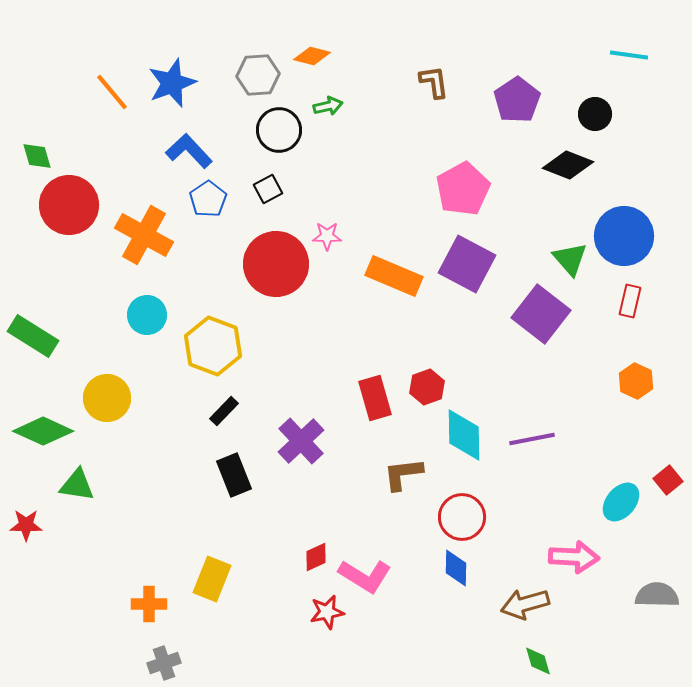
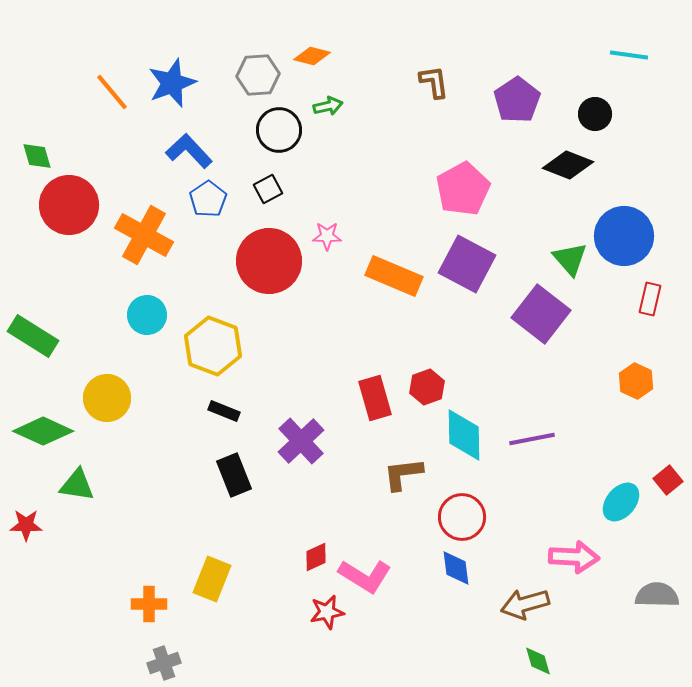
red circle at (276, 264): moved 7 px left, 3 px up
red rectangle at (630, 301): moved 20 px right, 2 px up
black rectangle at (224, 411): rotated 68 degrees clockwise
blue diamond at (456, 568): rotated 9 degrees counterclockwise
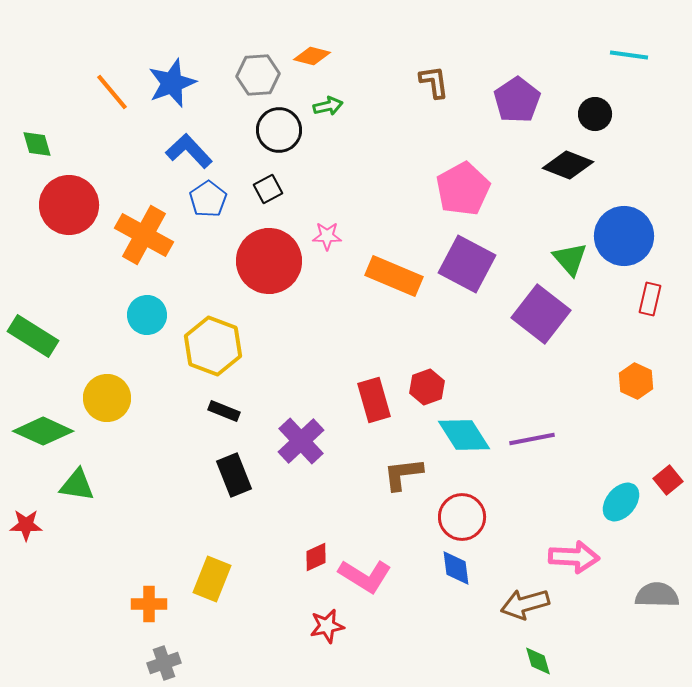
green diamond at (37, 156): moved 12 px up
red rectangle at (375, 398): moved 1 px left, 2 px down
cyan diamond at (464, 435): rotated 32 degrees counterclockwise
red star at (327, 612): moved 14 px down
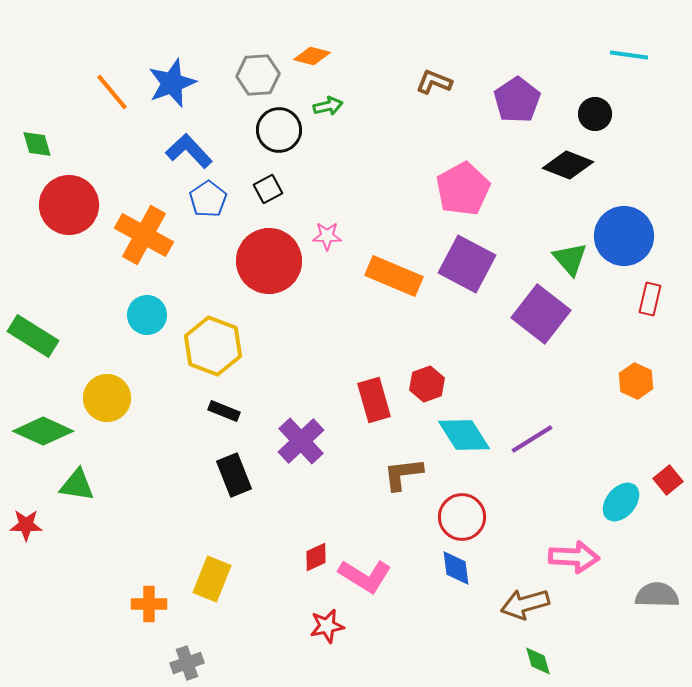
brown L-shape at (434, 82): rotated 60 degrees counterclockwise
red hexagon at (427, 387): moved 3 px up
purple line at (532, 439): rotated 21 degrees counterclockwise
gray cross at (164, 663): moved 23 px right
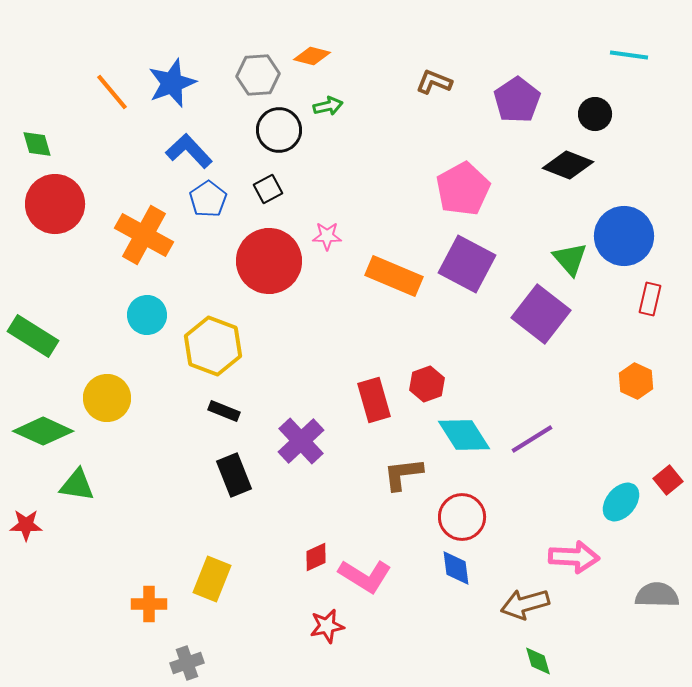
red circle at (69, 205): moved 14 px left, 1 px up
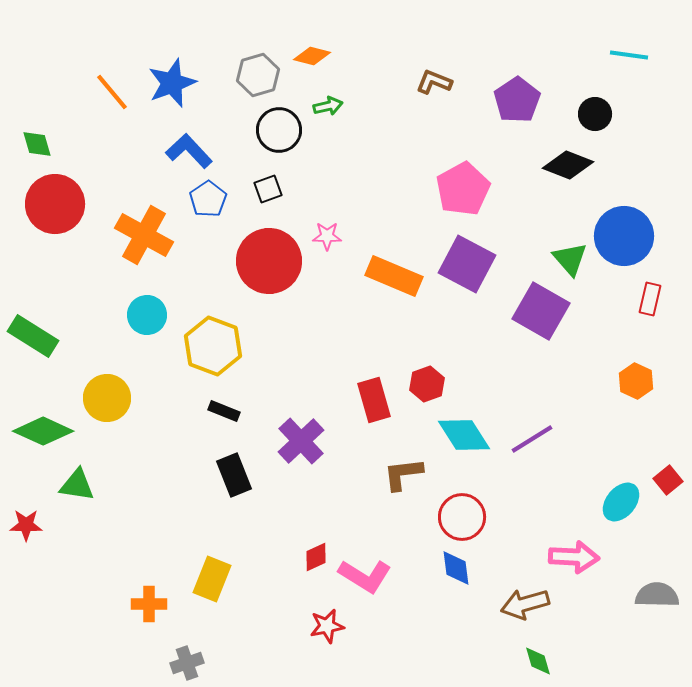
gray hexagon at (258, 75): rotated 12 degrees counterclockwise
black square at (268, 189): rotated 8 degrees clockwise
purple square at (541, 314): moved 3 px up; rotated 8 degrees counterclockwise
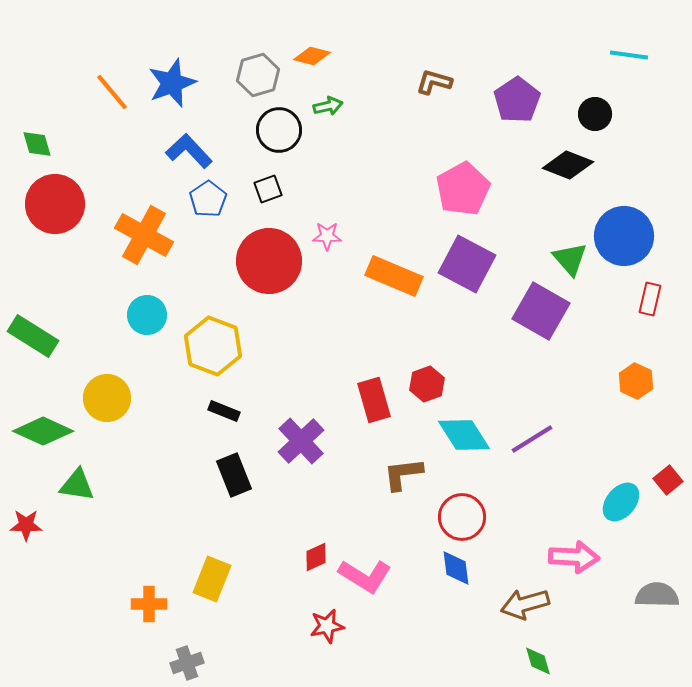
brown L-shape at (434, 82): rotated 6 degrees counterclockwise
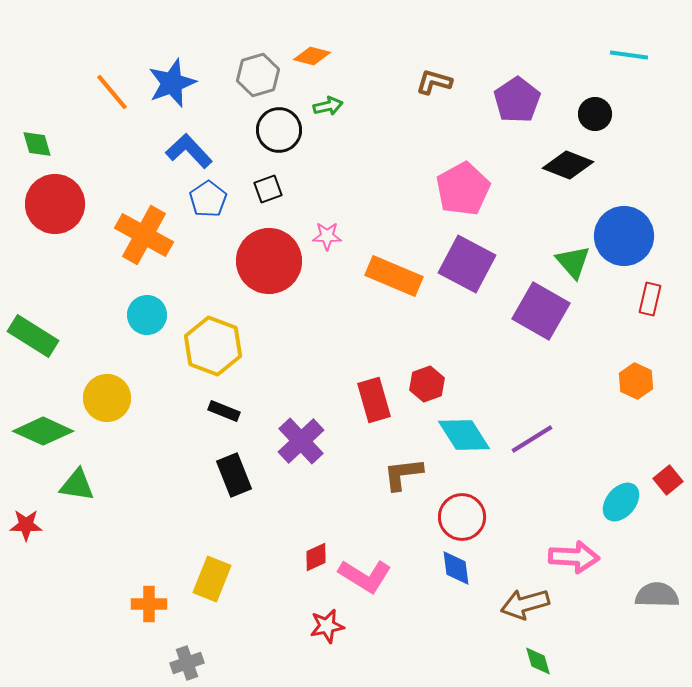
green triangle at (570, 259): moved 3 px right, 3 px down
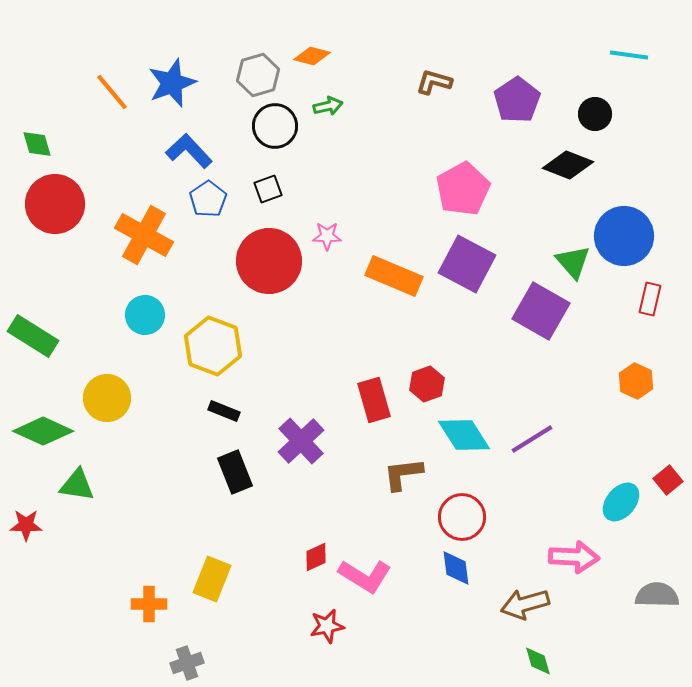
black circle at (279, 130): moved 4 px left, 4 px up
cyan circle at (147, 315): moved 2 px left
black rectangle at (234, 475): moved 1 px right, 3 px up
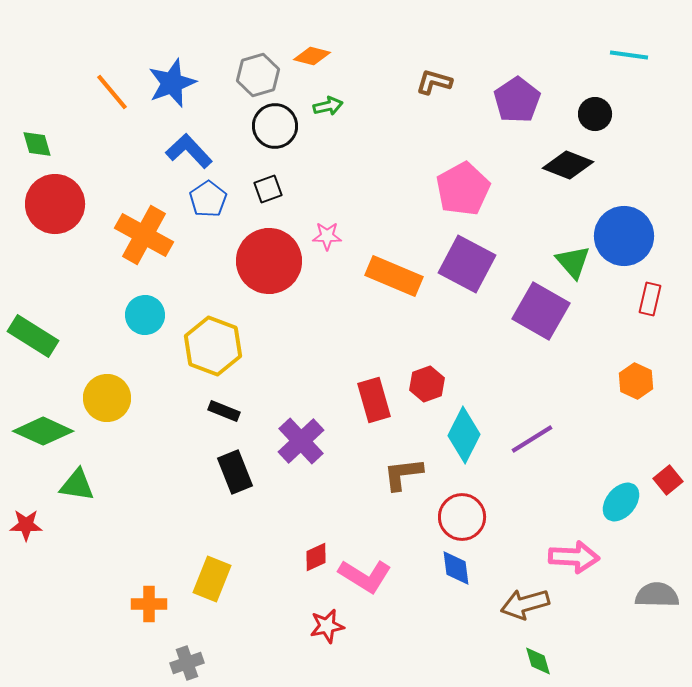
cyan diamond at (464, 435): rotated 60 degrees clockwise
